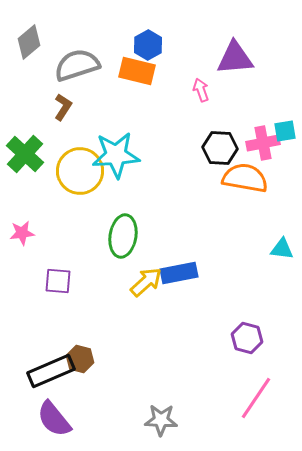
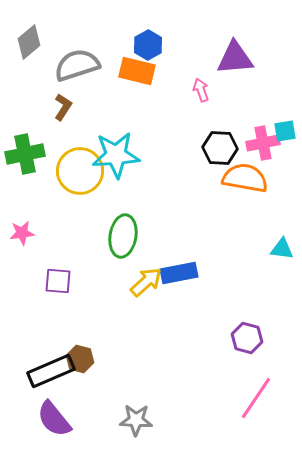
green cross: rotated 36 degrees clockwise
gray star: moved 25 px left
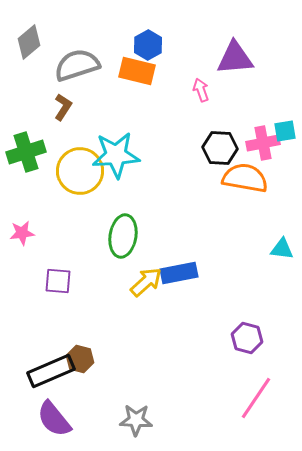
green cross: moved 1 px right, 2 px up; rotated 6 degrees counterclockwise
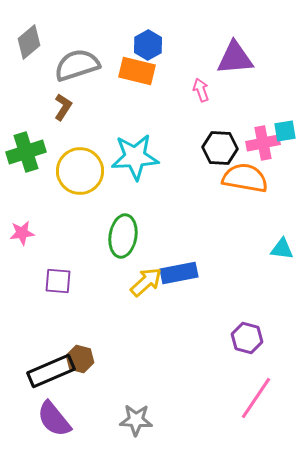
cyan star: moved 19 px right, 2 px down
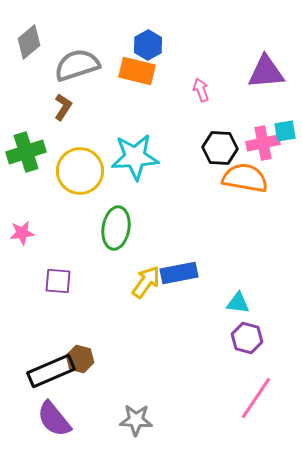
purple triangle: moved 31 px right, 14 px down
green ellipse: moved 7 px left, 8 px up
cyan triangle: moved 44 px left, 54 px down
yellow arrow: rotated 12 degrees counterclockwise
